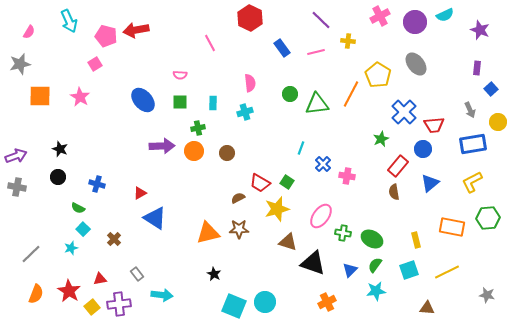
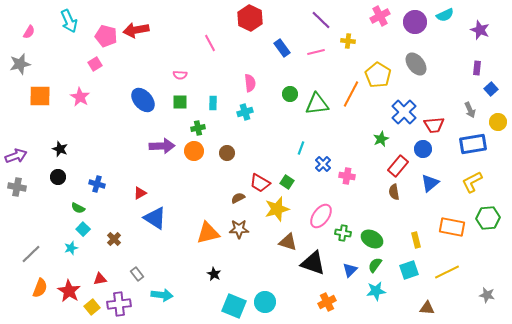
orange semicircle at (36, 294): moved 4 px right, 6 px up
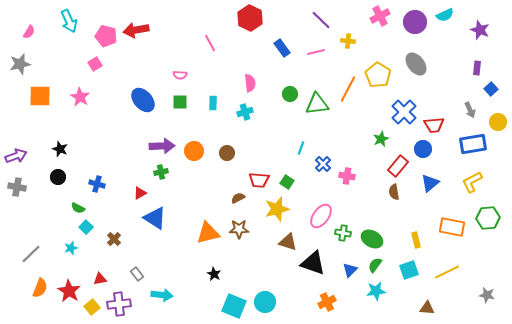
orange line at (351, 94): moved 3 px left, 5 px up
green cross at (198, 128): moved 37 px left, 44 px down
red trapezoid at (260, 183): moved 1 px left, 3 px up; rotated 25 degrees counterclockwise
cyan square at (83, 229): moved 3 px right, 2 px up
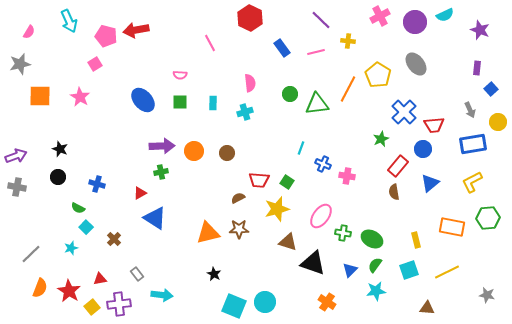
blue cross at (323, 164): rotated 21 degrees counterclockwise
orange cross at (327, 302): rotated 30 degrees counterclockwise
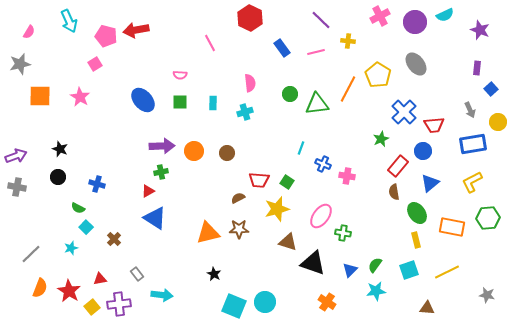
blue circle at (423, 149): moved 2 px down
red triangle at (140, 193): moved 8 px right, 2 px up
green ellipse at (372, 239): moved 45 px right, 26 px up; rotated 25 degrees clockwise
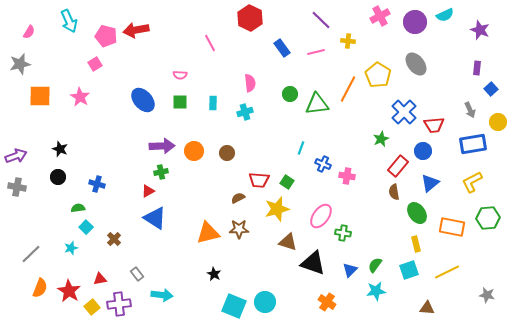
green semicircle at (78, 208): rotated 144 degrees clockwise
yellow rectangle at (416, 240): moved 4 px down
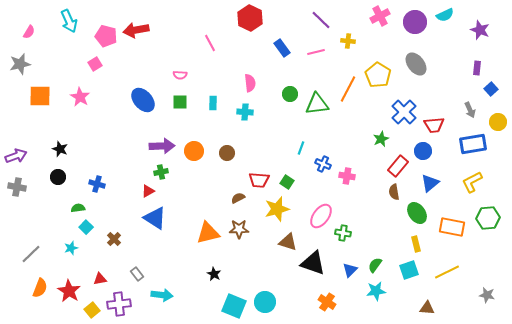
cyan cross at (245, 112): rotated 21 degrees clockwise
yellow square at (92, 307): moved 3 px down
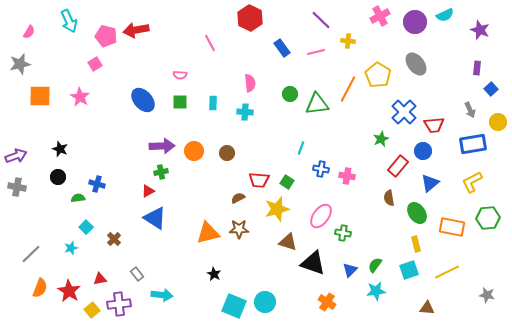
blue cross at (323, 164): moved 2 px left, 5 px down; rotated 14 degrees counterclockwise
brown semicircle at (394, 192): moved 5 px left, 6 px down
green semicircle at (78, 208): moved 10 px up
